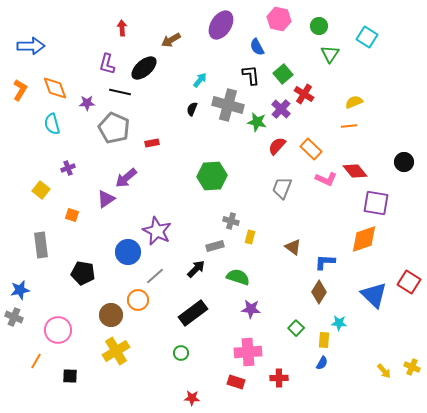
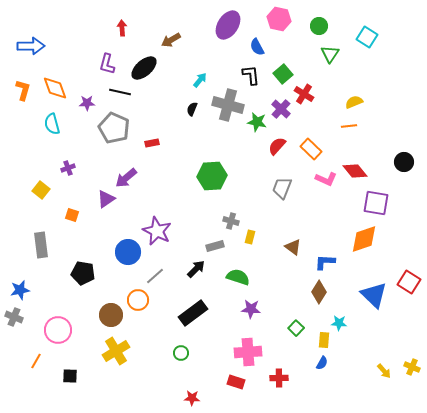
purple ellipse at (221, 25): moved 7 px right
orange L-shape at (20, 90): moved 3 px right; rotated 15 degrees counterclockwise
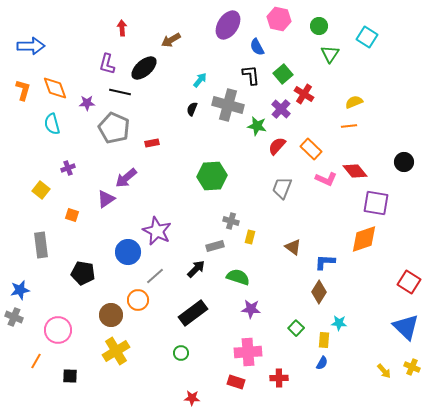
green star at (257, 122): moved 4 px down
blue triangle at (374, 295): moved 32 px right, 32 px down
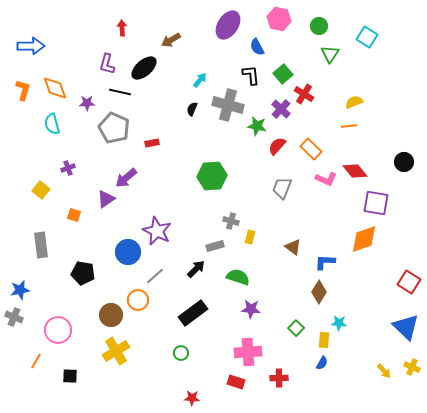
orange square at (72, 215): moved 2 px right
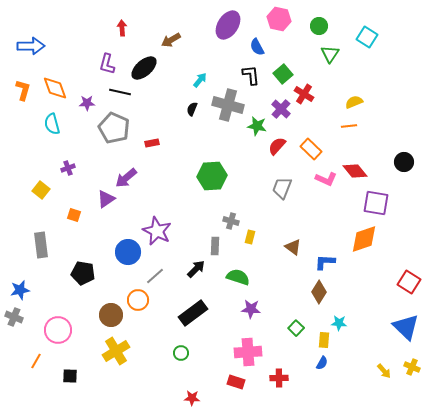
gray rectangle at (215, 246): rotated 72 degrees counterclockwise
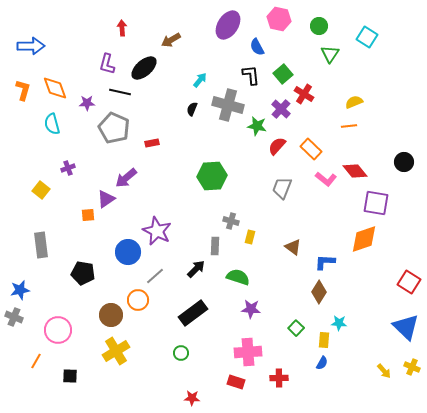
pink L-shape at (326, 179): rotated 15 degrees clockwise
orange square at (74, 215): moved 14 px right; rotated 24 degrees counterclockwise
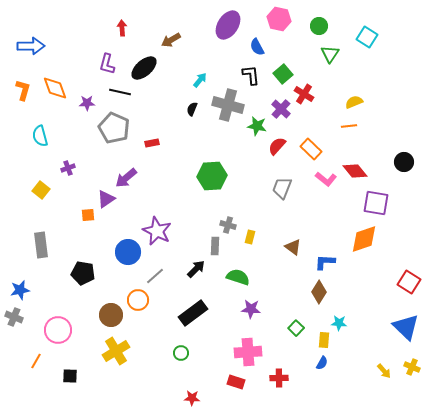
cyan semicircle at (52, 124): moved 12 px left, 12 px down
gray cross at (231, 221): moved 3 px left, 4 px down
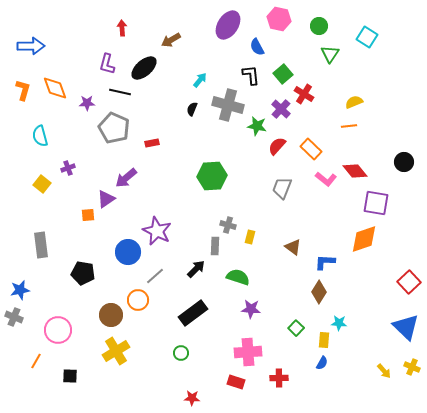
yellow square at (41, 190): moved 1 px right, 6 px up
red square at (409, 282): rotated 15 degrees clockwise
